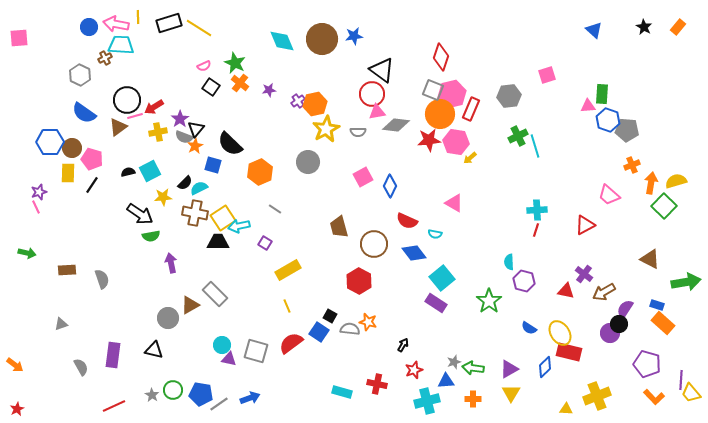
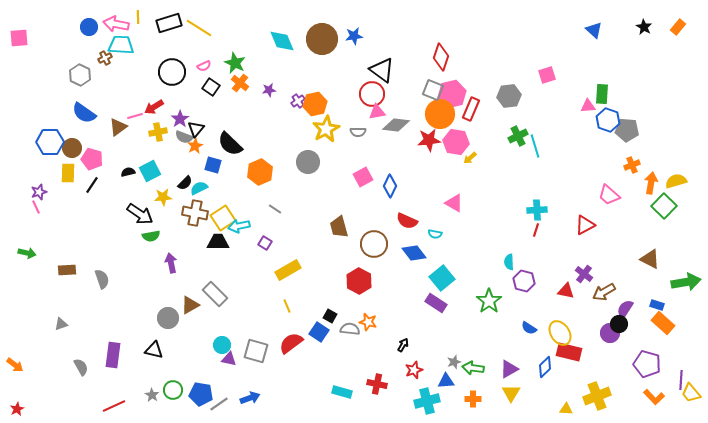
black circle at (127, 100): moved 45 px right, 28 px up
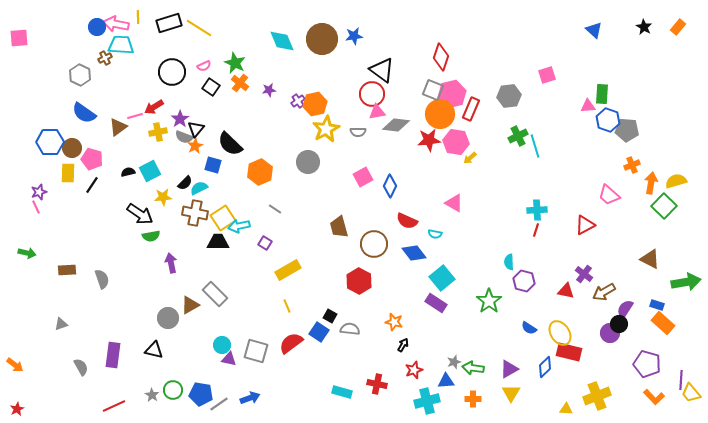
blue circle at (89, 27): moved 8 px right
orange star at (368, 322): moved 26 px right
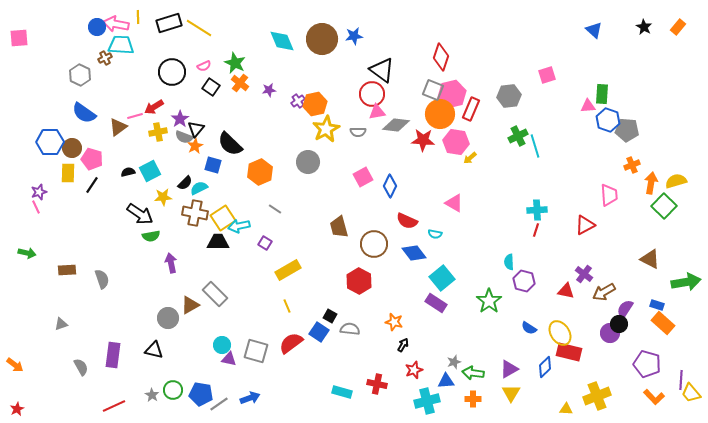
red star at (429, 140): moved 6 px left; rotated 10 degrees clockwise
pink trapezoid at (609, 195): rotated 135 degrees counterclockwise
green arrow at (473, 368): moved 5 px down
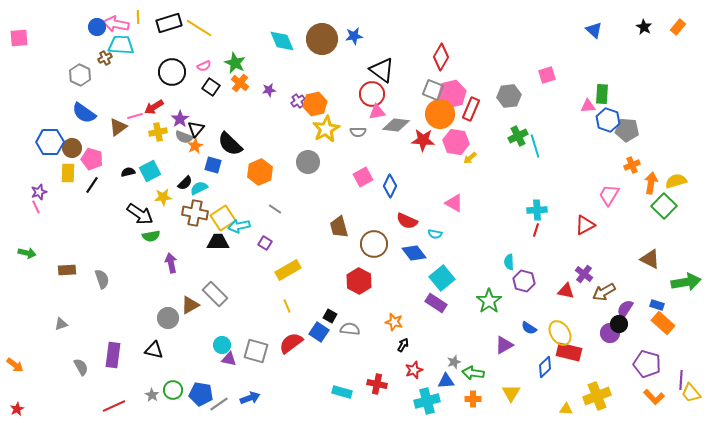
red diamond at (441, 57): rotated 12 degrees clockwise
pink trapezoid at (609, 195): rotated 145 degrees counterclockwise
purple triangle at (509, 369): moved 5 px left, 24 px up
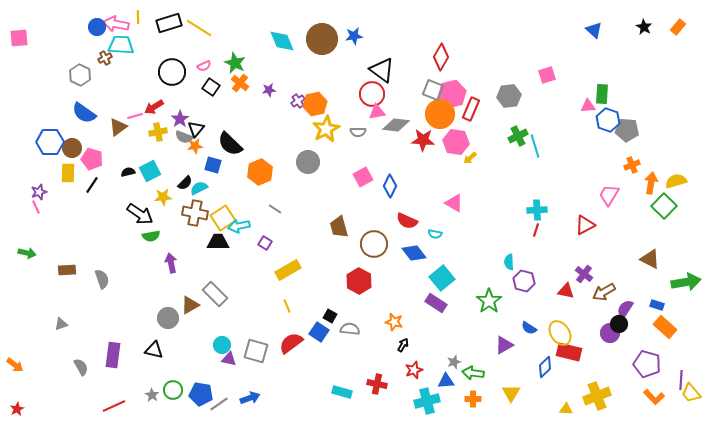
orange star at (195, 146): rotated 21 degrees clockwise
orange rectangle at (663, 323): moved 2 px right, 4 px down
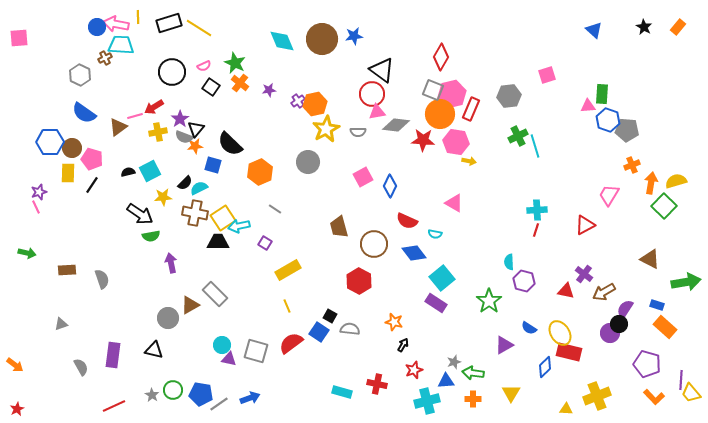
yellow arrow at (470, 158): moved 1 px left, 3 px down; rotated 128 degrees counterclockwise
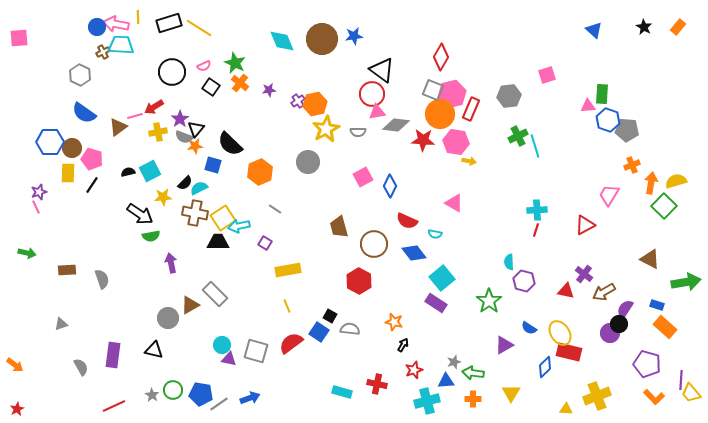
brown cross at (105, 58): moved 2 px left, 6 px up
yellow rectangle at (288, 270): rotated 20 degrees clockwise
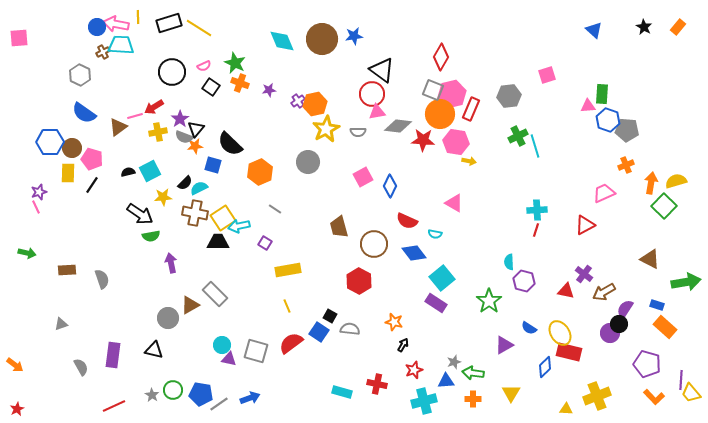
orange cross at (240, 83): rotated 18 degrees counterclockwise
gray diamond at (396, 125): moved 2 px right, 1 px down
orange cross at (632, 165): moved 6 px left
pink trapezoid at (609, 195): moved 5 px left, 2 px up; rotated 35 degrees clockwise
cyan cross at (427, 401): moved 3 px left
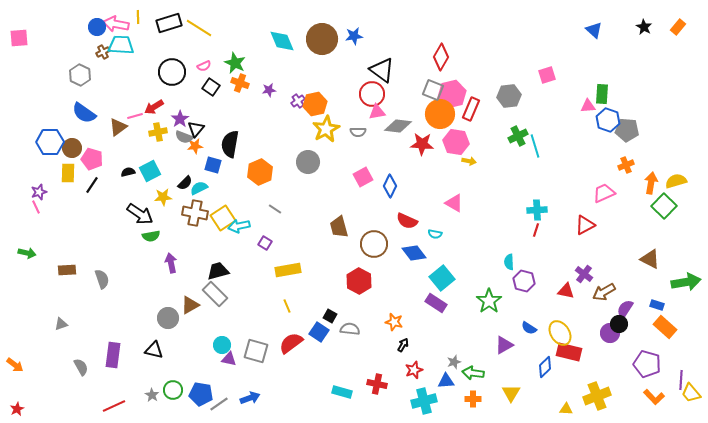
red star at (423, 140): moved 1 px left, 4 px down
black semicircle at (230, 144): rotated 56 degrees clockwise
black trapezoid at (218, 242): moved 29 px down; rotated 15 degrees counterclockwise
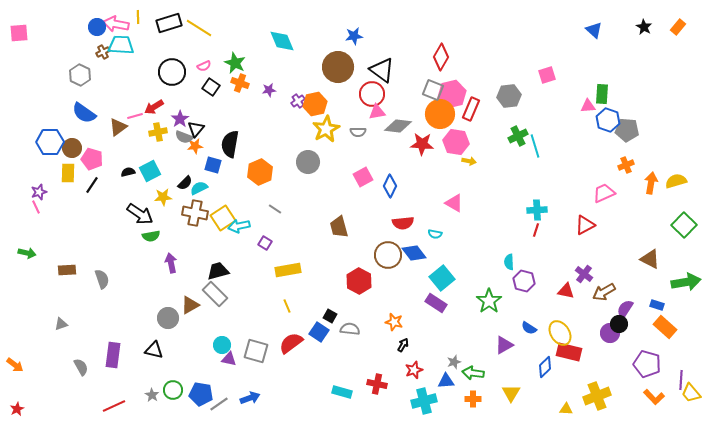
pink square at (19, 38): moved 5 px up
brown circle at (322, 39): moved 16 px right, 28 px down
green square at (664, 206): moved 20 px right, 19 px down
red semicircle at (407, 221): moved 4 px left, 2 px down; rotated 30 degrees counterclockwise
brown circle at (374, 244): moved 14 px right, 11 px down
